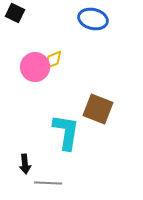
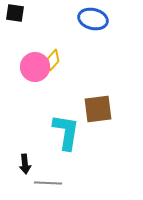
black square: rotated 18 degrees counterclockwise
yellow diamond: rotated 25 degrees counterclockwise
brown square: rotated 28 degrees counterclockwise
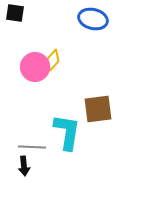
cyan L-shape: moved 1 px right
black arrow: moved 1 px left, 2 px down
gray line: moved 16 px left, 36 px up
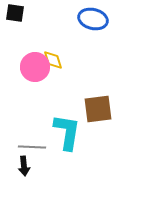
yellow diamond: rotated 60 degrees counterclockwise
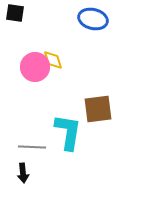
cyan L-shape: moved 1 px right
black arrow: moved 1 px left, 7 px down
